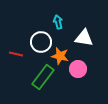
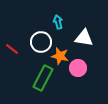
red line: moved 4 px left, 5 px up; rotated 24 degrees clockwise
pink circle: moved 1 px up
green rectangle: moved 1 px down; rotated 10 degrees counterclockwise
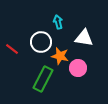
green rectangle: moved 1 px down
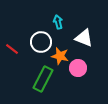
white triangle: rotated 12 degrees clockwise
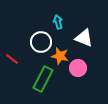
red line: moved 10 px down
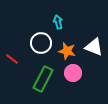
white triangle: moved 10 px right, 9 px down
white circle: moved 1 px down
orange star: moved 7 px right, 5 px up
pink circle: moved 5 px left, 5 px down
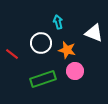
white triangle: moved 14 px up
orange star: moved 1 px up
red line: moved 5 px up
pink circle: moved 2 px right, 2 px up
green rectangle: rotated 45 degrees clockwise
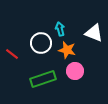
cyan arrow: moved 2 px right, 7 px down
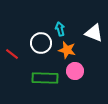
green rectangle: moved 2 px right, 1 px up; rotated 20 degrees clockwise
